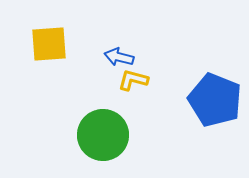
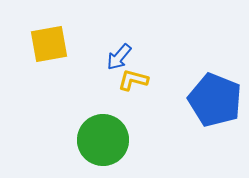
yellow square: rotated 6 degrees counterclockwise
blue arrow: rotated 64 degrees counterclockwise
green circle: moved 5 px down
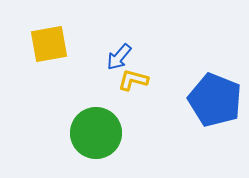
green circle: moved 7 px left, 7 px up
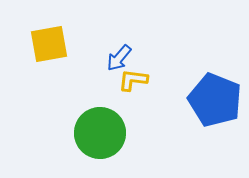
blue arrow: moved 1 px down
yellow L-shape: rotated 8 degrees counterclockwise
green circle: moved 4 px right
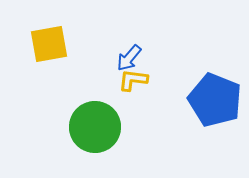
blue arrow: moved 10 px right
green circle: moved 5 px left, 6 px up
